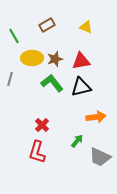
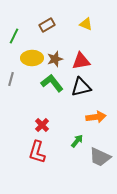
yellow triangle: moved 3 px up
green line: rotated 56 degrees clockwise
gray line: moved 1 px right
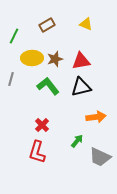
green L-shape: moved 4 px left, 3 px down
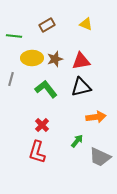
green line: rotated 70 degrees clockwise
green L-shape: moved 2 px left, 3 px down
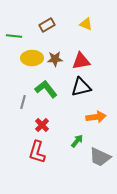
brown star: rotated 14 degrees clockwise
gray line: moved 12 px right, 23 px down
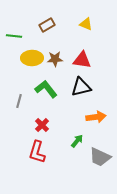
red triangle: moved 1 px right, 1 px up; rotated 18 degrees clockwise
gray line: moved 4 px left, 1 px up
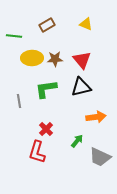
red triangle: rotated 42 degrees clockwise
green L-shape: rotated 60 degrees counterclockwise
gray line: rotated 24 degrees counterclockwise
red cross: moved 4 px right, 4 px down
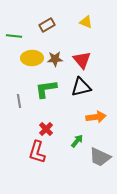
yellow triangle: moved 2 px up
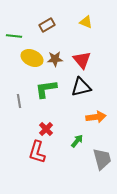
yellow ellipse: rotated 25 degrees clockwise
gray trapezoid: moved 2 px right, 2 px down; rotated 130 degrees counterclockwise
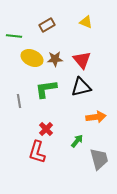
gray trapezoid: moved 3 px left
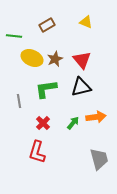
brown star: rotated 21 degrees counterclockwise
red cross: moved 3 px left, 6 px up
green arrow: moved 4 px left, 18 px up
